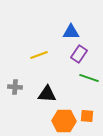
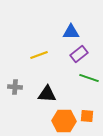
purple rectangle: rotated 18 degrees clockwise
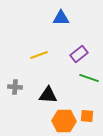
blue triangle: moved 10 px left, 14 px up
black triangle: moved 1 px right, 1 px down
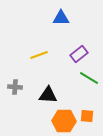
green line: rotated 12 degrees clockwise
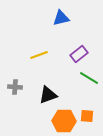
blue triangle: rotated 12 degrees counterclockwise
black triangle: rotated 24 degrees counterclockwise
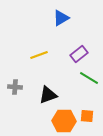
blue triangle: rotated 18 degrees counterclockwise
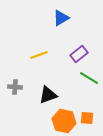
orange square: moved 2 px down
orange hexagon: rotated 10 degrees clockwise
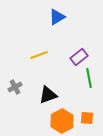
blue triangle: moved 4 px left, 1 px up
purple rectangle: moved 3 px down
green line: rotated 48 degrees clockwise
gray cross: rotated 32 degrees counterclockwise
orange hexagon: moved 2 px left; rotated 20 degrees clockwise
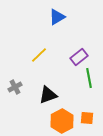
yellow line: rotated 24 degrees counterclockwise
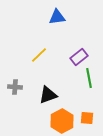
blue triangle: rotated 24 degrees clockwise
gray cross: rotated 32 degrees clockwise
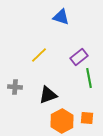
blue triangle: moved 4 px right; rotated 24 degrees clockwise
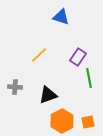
purple rectangle: moved 1 px left; rotated 18 degrees counterclockwise
orange square: moved 1 px right, 4 px down; rotated 16 degrees counterclockwise
